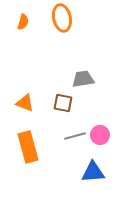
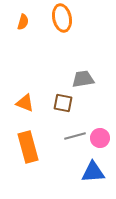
pink circle: moved 3 px down
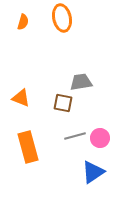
gray trapezoid: moved 2 px left, 3 px down
orange triangle: moved 4 px left, 5 px up
blue triangle: rotated 30 degrees counterclockwise
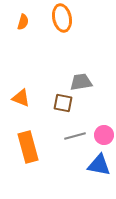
pink circle: moved 4 px right, 3 px up
blue triangle: moved 6 px right, 7 px up; rotated 45 degrees clockwise
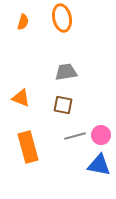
gray trapezoid: moved 15 px left, 10 px up
brown square: moved 2 px down
pink circle: moved 3 px left
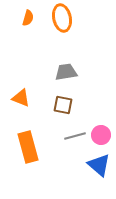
orange semicircle: moved 5 px right, 4 px up
blue triangle: rotated 30 degrees clockwise
